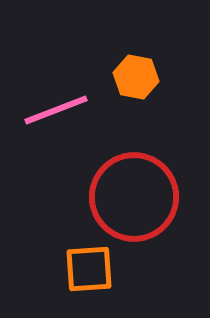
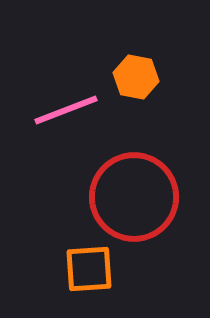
pink line: moved 10 px right
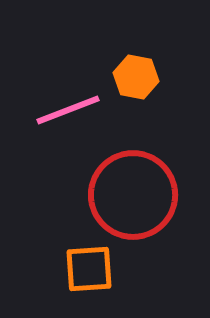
pink line: moved 2 px right
red circle: moved 1 px left, 2 px up
